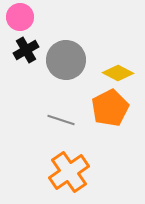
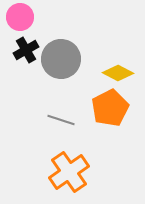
gray circle: moved 5 px left, 1 px up
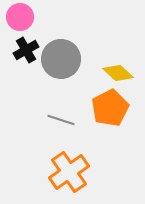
yellow diamond: rotated 16 degrees clockwise
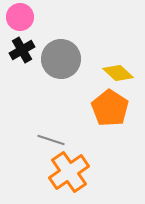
black cross: moved 4 px left
orange pentagon: rotated 12 degrees counterclockwise
gray line: moved 10 px left, 20 px down
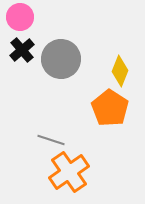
black cross: rotated 10 degrees counterclockwise
yellow diamond: moved 2 px right, 2 px up; rotated 68 degrees clockwise
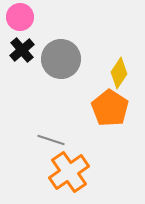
yellow diamond: moved 1 px left, 2 px down; rotated 12 degrees clockwise
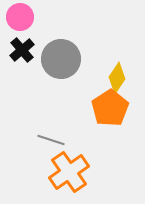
yellow diamond: moved 2 px left, 5 px down
orange pentagon: rotated 6 degrees clockwise
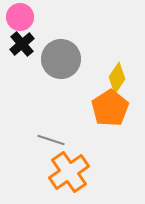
black cross: moved 6 px up
